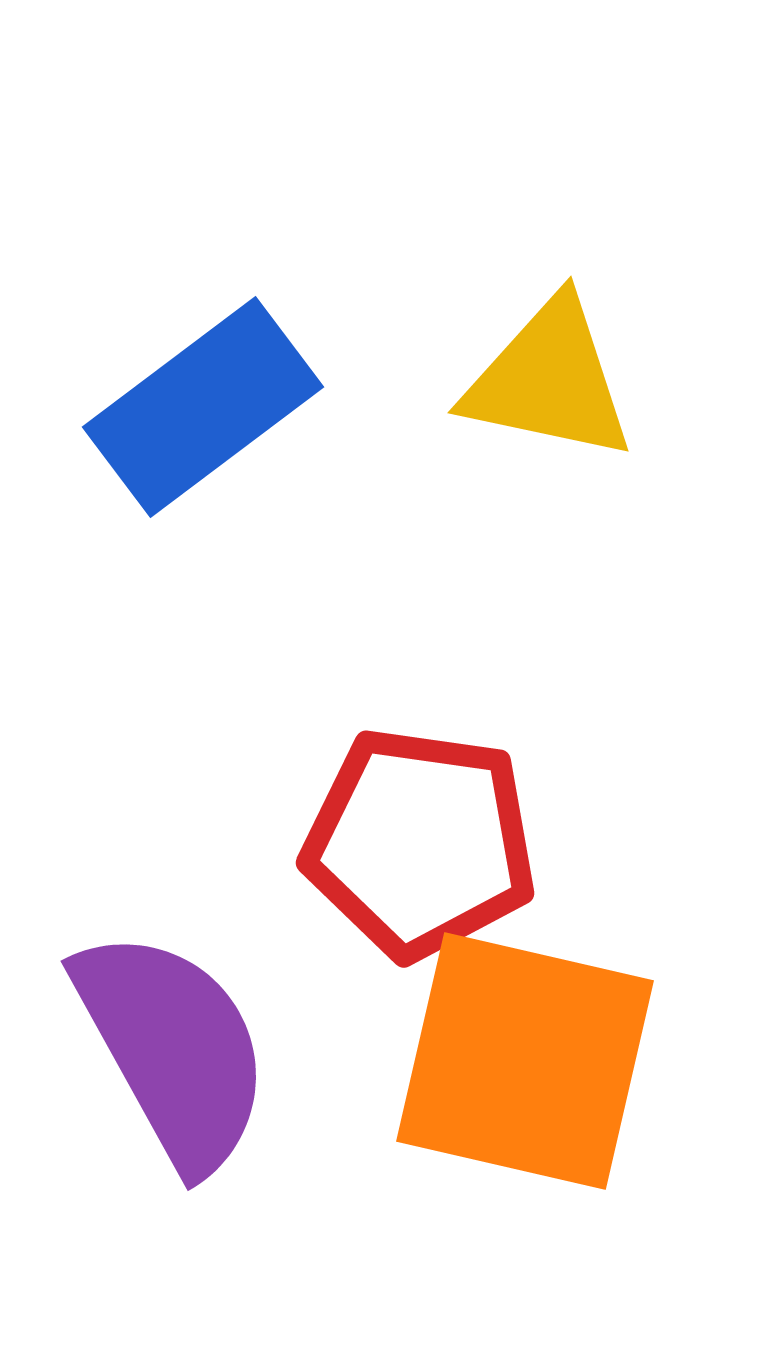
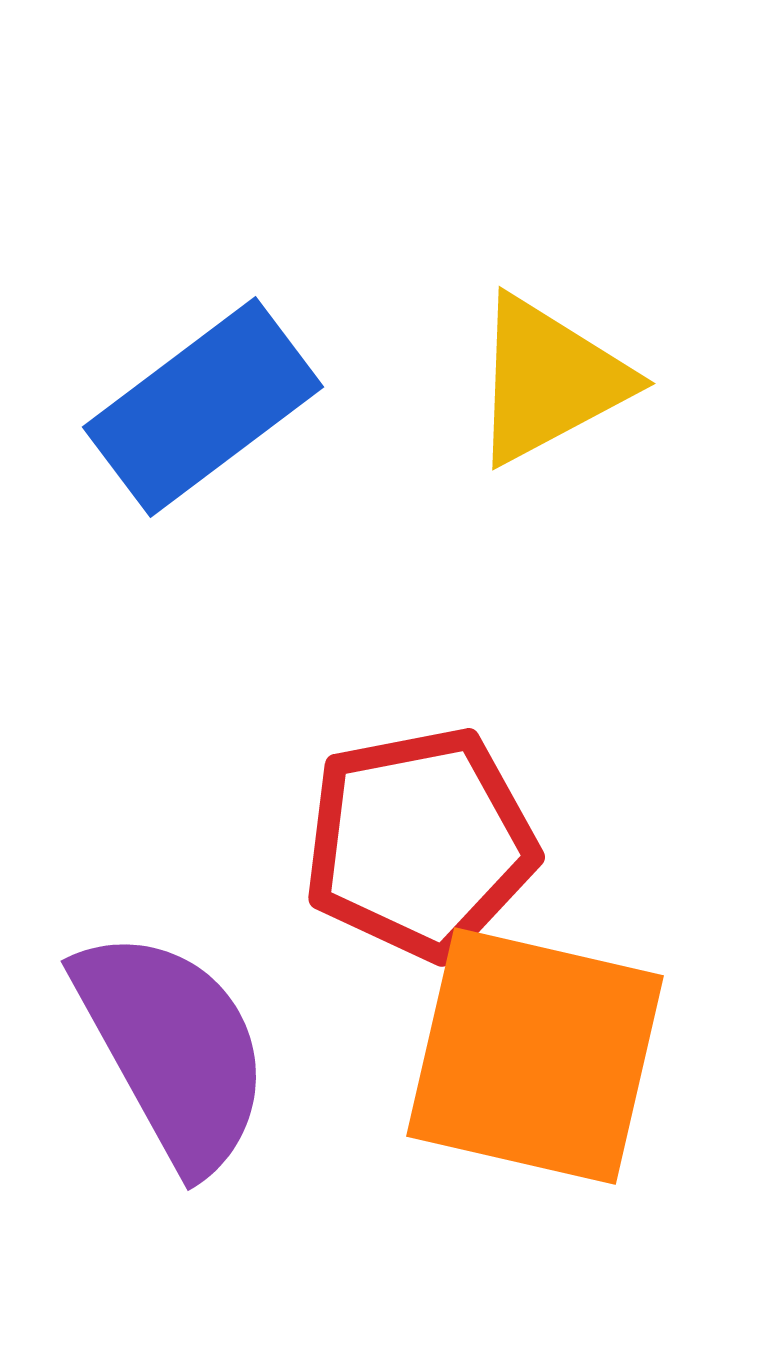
yellow triangle: rotated 40 degrees counterclockwise
red pentagon: rotated 19 degrees counterclockwise
orange square: moved 10 px right, 5 px up
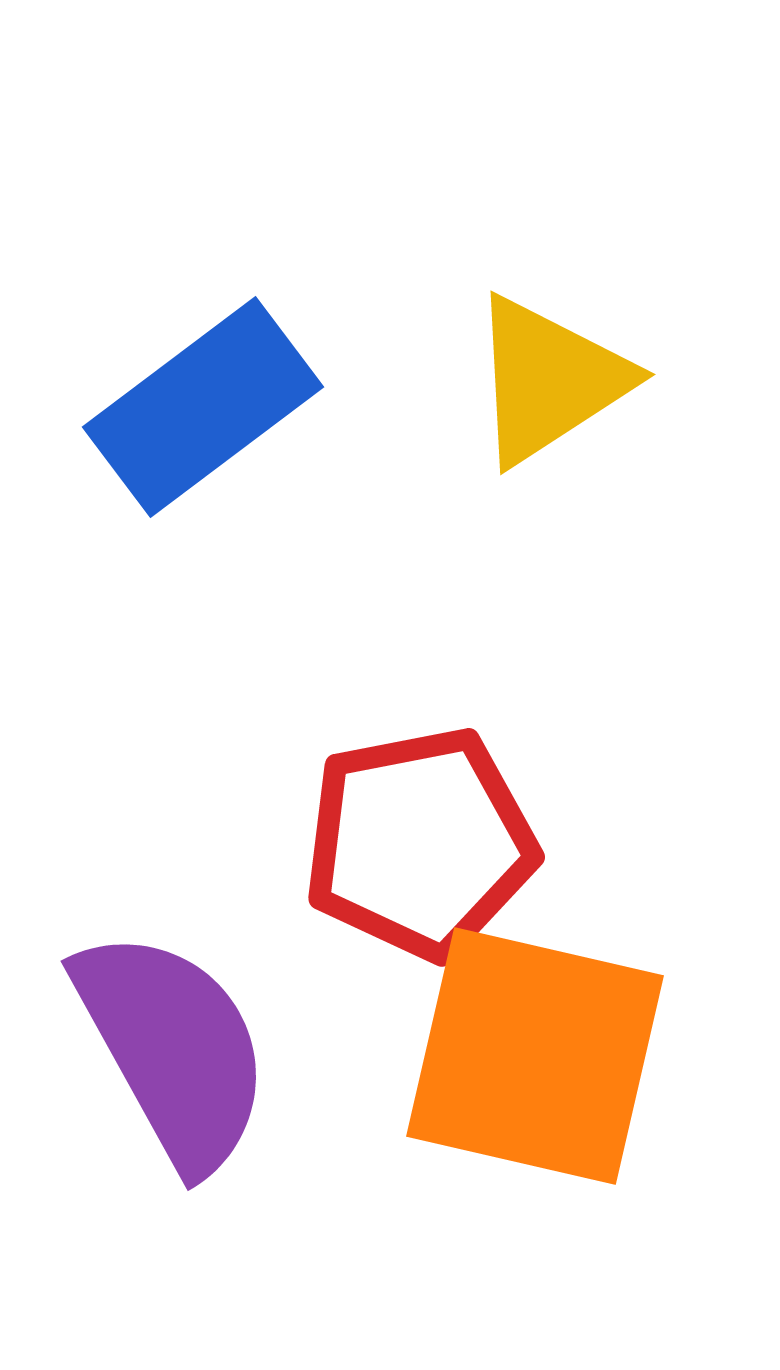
yellow triangle: rotated 5 degrees counterclockwise
